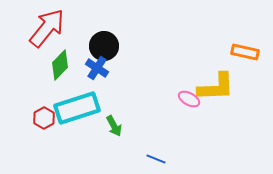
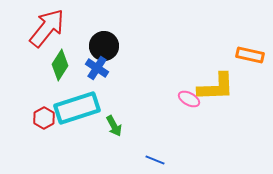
orange rectangle: moved 5 px right, 3 px down
green diamond: rotated 12 degrees counterclockwise
blue line: moved 1 px left, 1 px down
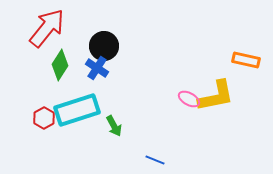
orange rectangle: moved 4 px left, 5 px down
yellow L-shape: moved 9 px down; rotated 9 degrees counterclockwise
cyan rectangle: moved 2 px down
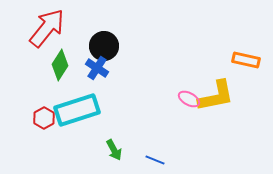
green arrow: moved 24 px down
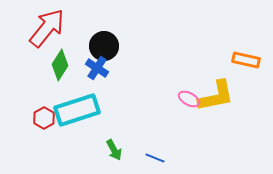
blue line: moved 2 px up
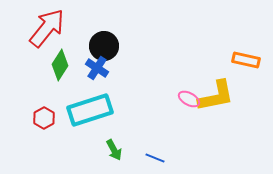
cyan rectangle: moved 13 px right
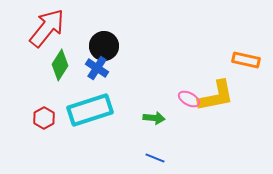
green arrow: moved 40 px right, 32 px up; rotated 55 degrees counterclockwise
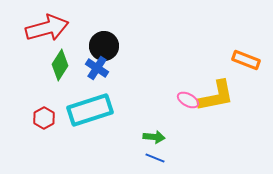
red arrow: rotated 36 degrees clockwise
orange rectangle: rotated 8 degrees clockwise
pink ellipse: moved 1 px left, 1 px down
green arrow: moved 19 px down
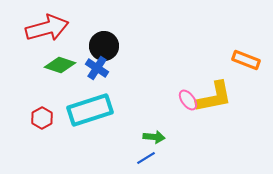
green diamond: rotated 76 degrees clockwise
yellow L-shape: moved 2 px left, 1 px down
pink ellipse: rotated 25 degrees clockwise
red hexagon: moved 2 px left
blue line: moved 9 px left; rotated 54 degrees counterclockwise
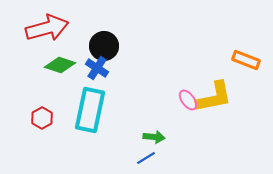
cyan rectangle: rotated 60 degrees counterclockwise
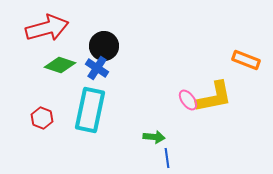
red hexagon: rotated 10 degrees counterclockwise
blue line: moved 21 px right; rotated 66 degrees counterclockwise
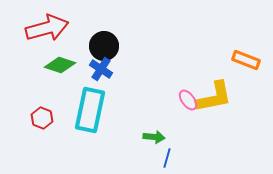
blue cross: moved 4 px right, 1 px down
blue line: rotated 24 degrees clockwise
